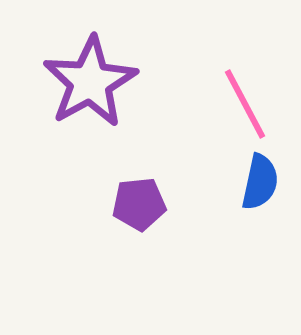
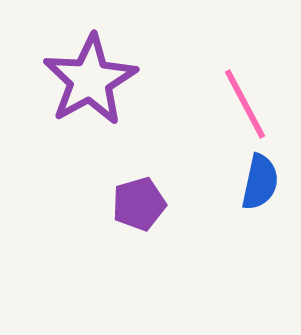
purple star: moved 2 px up
purple pentagon: rotated 10 degrees counterclockwise
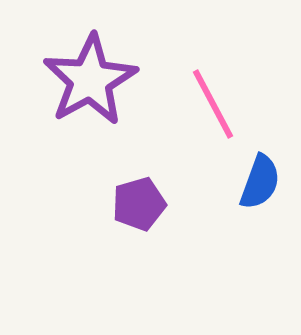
pink line: moved 32 px left
blue semicircle: rotated 8 degrees clockwise
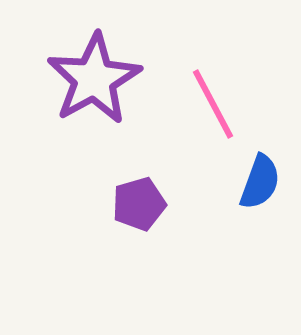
purple star: moved 4 px right, 1 px up
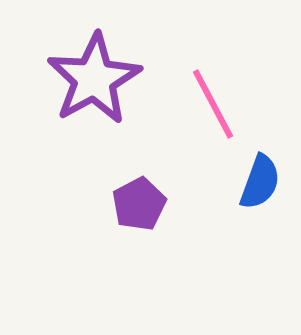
purple pentagon: rotated 12 degrees counterclockwise
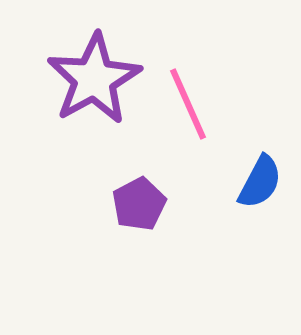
pink line: moved 25 px left; rotated 4 degrees clockwise
blue semicircle: rotated 8 degrees clockwise
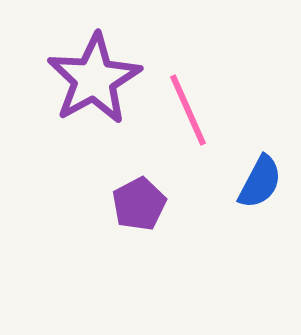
pink line: moved 6 px down
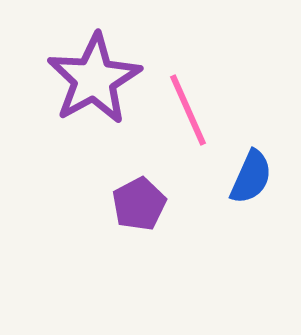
blue semicircle: moved 9 px left, 5 px up; rotated 4 degrees counterclockwise
